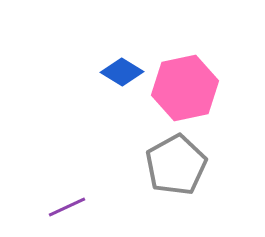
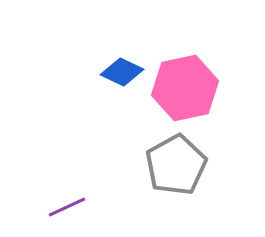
blue diamond: rotated 6 degrees counterclockwise
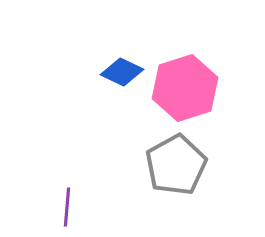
pink hexagon: rotated 6 degrees counterclockwise
purple line: rotated 60 degrees counterclockwise
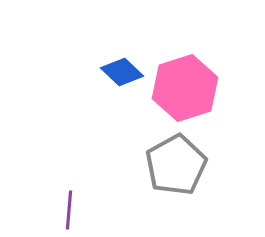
blue diamond: rotated 18 degrees clockwise
purple line: moved 2 px right, 3 px down
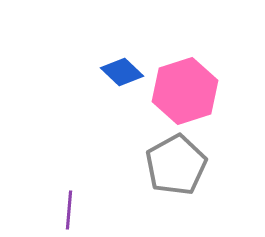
pink hexagon: moved 3 px down
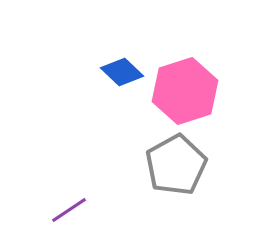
purple line: rotated 51 degrees clockwise
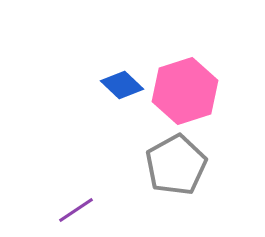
blue diamond: moved 13 px down
purple line: moved 7 px right
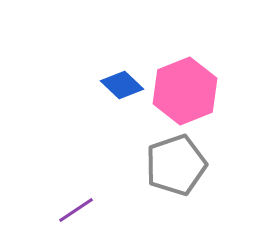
pink hexagon: rotated 4 degrees counterclockwise
gray pentagon: rotated 10 degrees clockwise
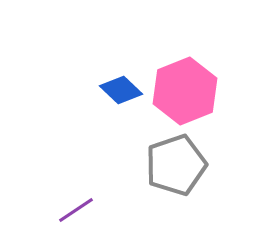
blue diamond: moved 1 px left, 5 px down
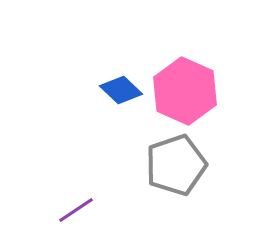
pink hexagon: rotated 14 degrees counterclockwise
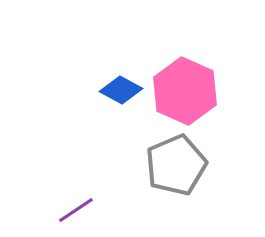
blue diamond: rotated 15 degrees counterclockwise
gray pentagon: rotated 4 degrees counterclockwise
